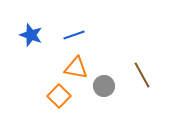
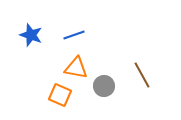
orange square: moved 1 px right, 1 px up; rotated 20 degrees counterclockwise
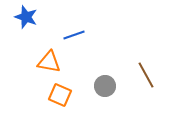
blue star: moved 5 px left, 18 px up
orange triangle: moved 27 px left, 6 px up
brown line: moved 4 px right
gray circle: moved 1 px right
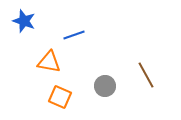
blue star: moved 2 px left, 4 px down
orange square: moved 2 px down
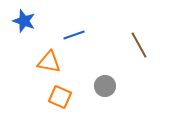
brown line: moved 7 px left, 30 px up
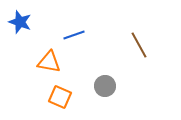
blue star: moved 4 px left, 1 px down
